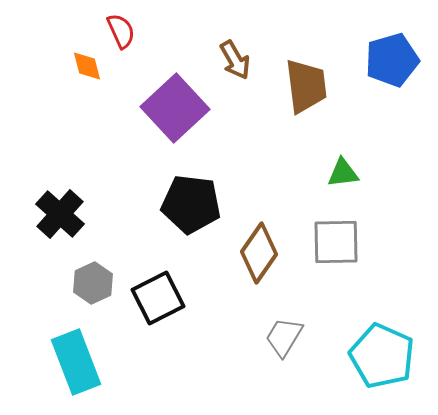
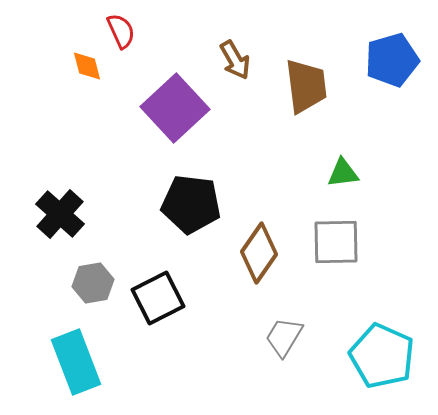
gray hexagon: rotated 15 degrees clockwise
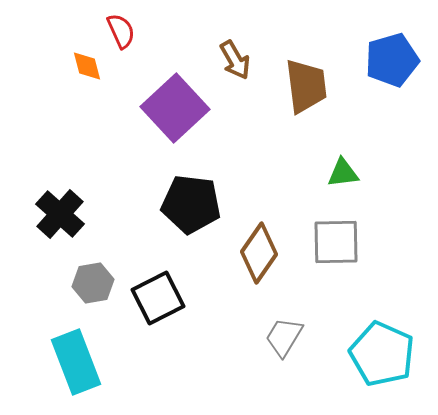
cyan pentagon: moved 2 px up
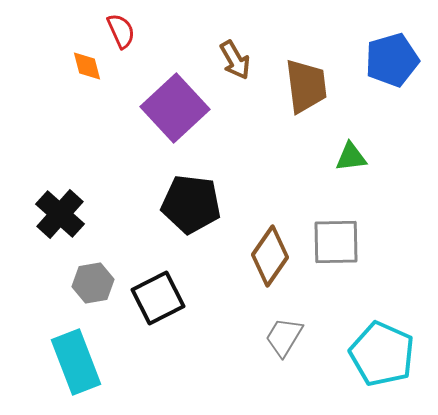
green triangle: moved 8 px right, 16 px up
brown diamond: moved 11 px right, 3 px down
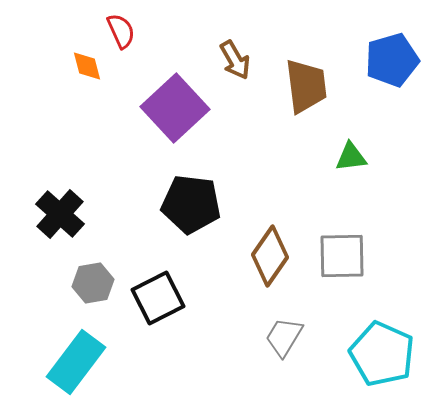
gray square: moved 6 px right, 14 px down
cyan rectangle: rotated 58 degrees clockwise
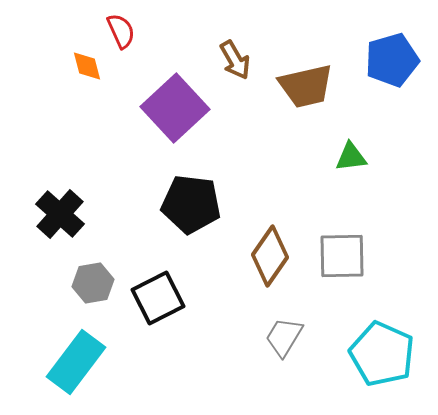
brown trapezoid: rotated 84 degrees clockwise
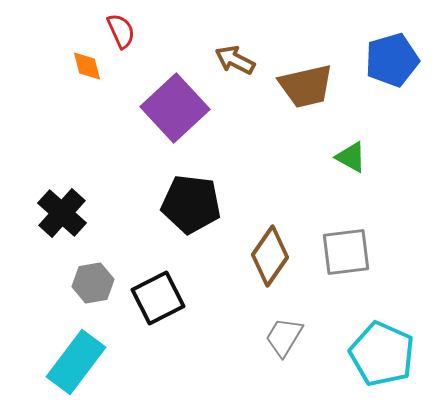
brown arrow: rotated 147 degrees clockwise
green triangle: rotated 36 degrees clockwise
black cross: moved 2 px right, 1 px up
gray square: moved 4 px right, 4 px up; rotated 6 degrees counterclockwise
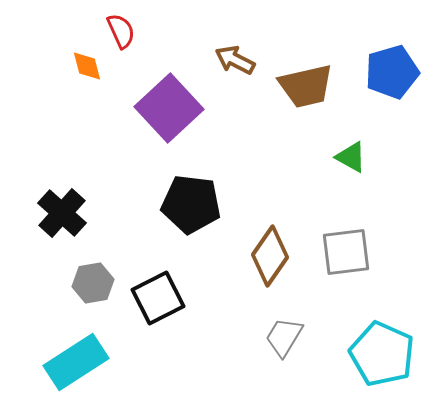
blue pentagon: moved 12 px down
purple square: moved 6 px left
cyan rectangle: rotated 20 degrees clockwise
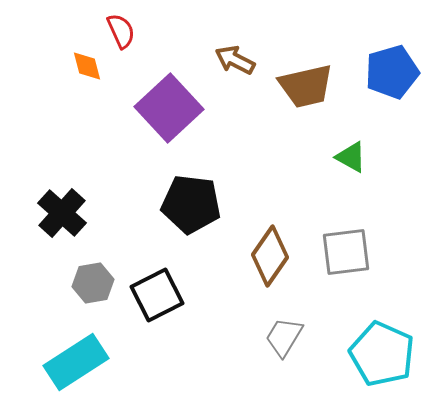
black square: moved 1 px left, 3 px up
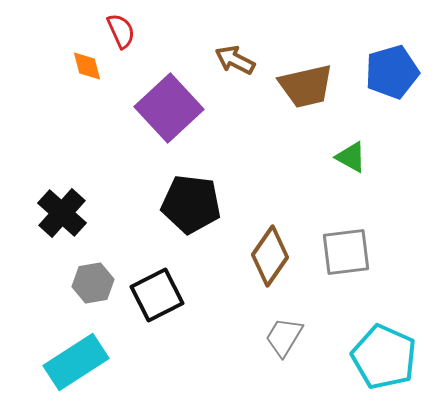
cyan pentagon: moved 2 px right, 3 px down
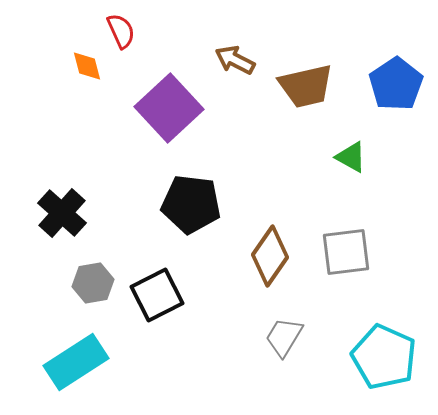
blue pentagon: moved 4 px right, 12 px down; rotated 18 degrees counterclockwise
